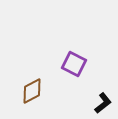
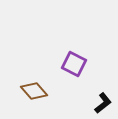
brown diamond: moved 2 px right; rotated 76 degrees clockwise
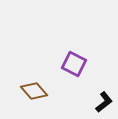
black L-shape: moved 1 px right, 1 px up
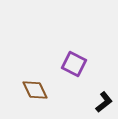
brown diamond: moved 1 px right, 1 px up; rotated 16 degrees clockwise
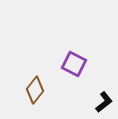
brown diamond: rotated 64 degrees clockwise
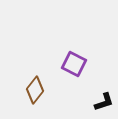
black L-shape: rotated 20 degrees clockwise
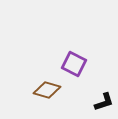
brown diamond: moved 12 px right; rotated 68 degrees clockwise
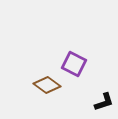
brown diamond: moved 5 px up; rotated 20 degrees clockwise
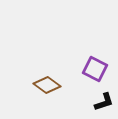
purple square: moved 21 px right, 5 px down
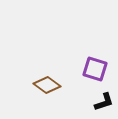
purple square: rotated 10 degrees counterclockwise
